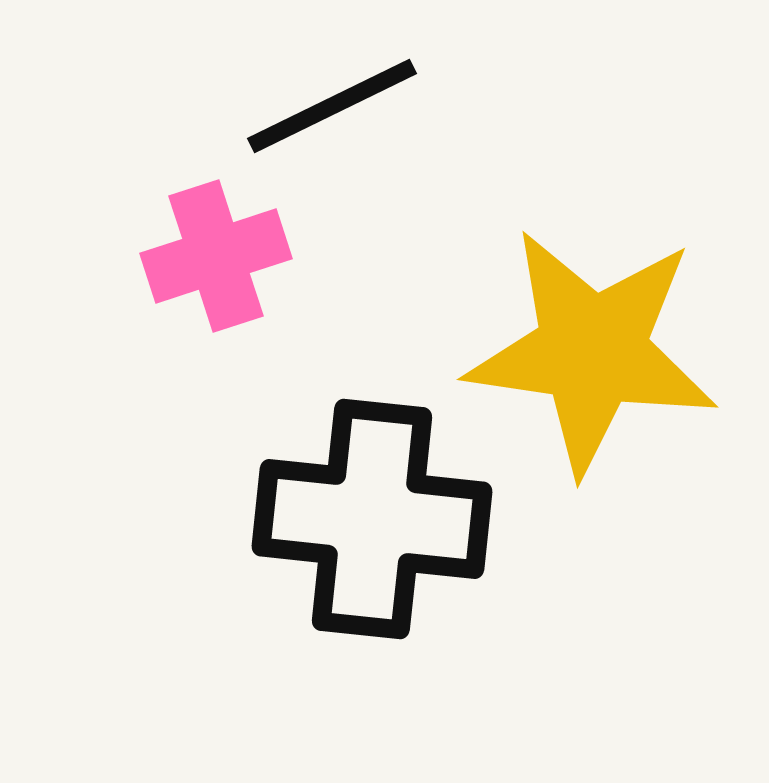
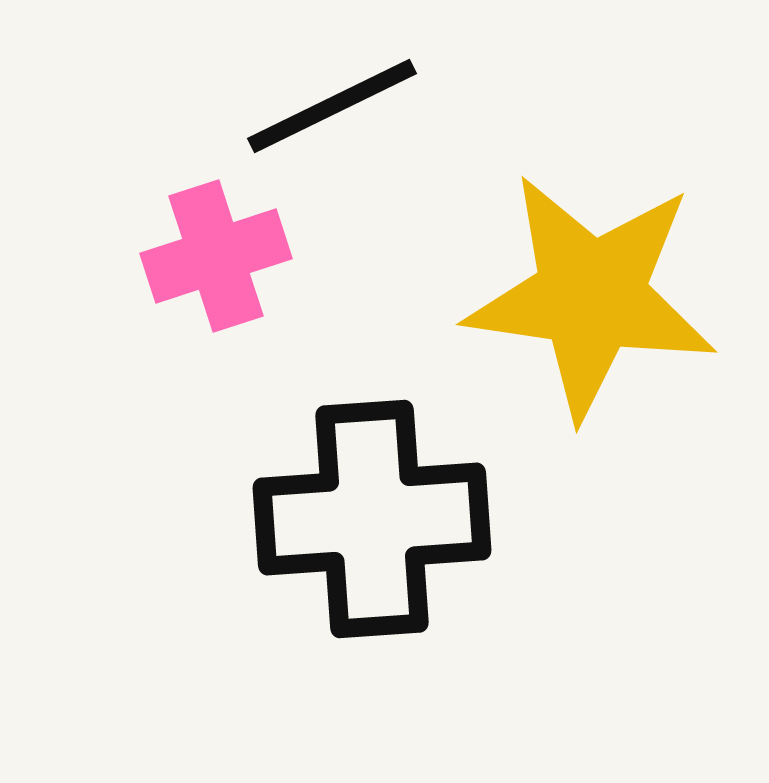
yellow star: moved 1 px left, 55 px up
black cross: rotated 10 degrees counterclockwise
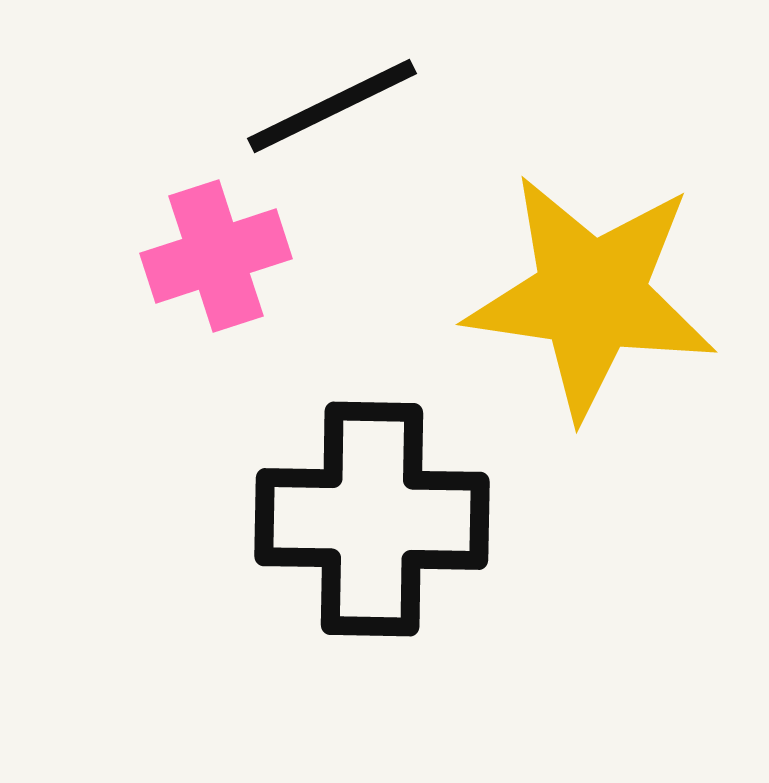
black cross: rotated 5 degrees clockwise
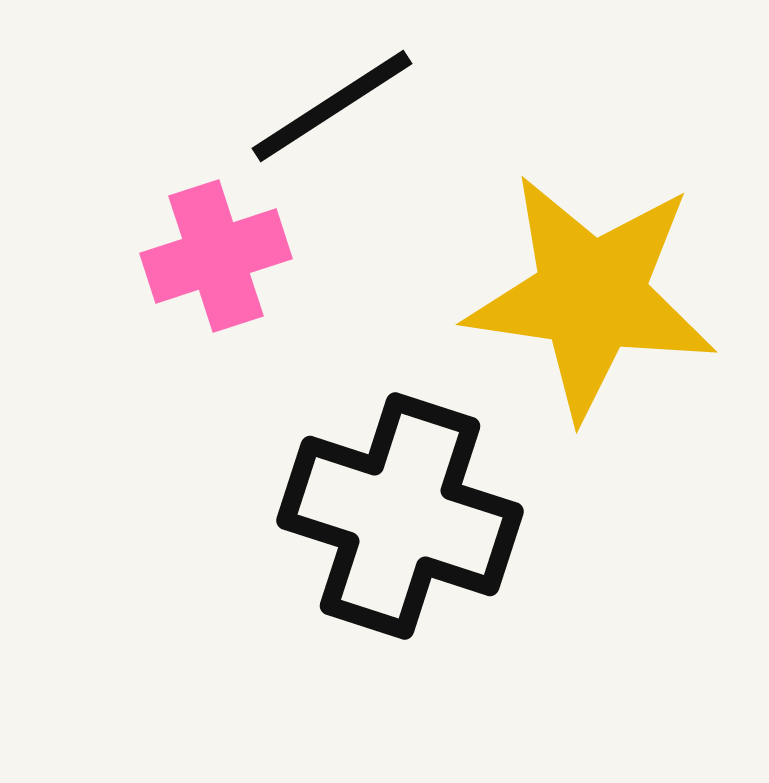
black line: rotated 7 degrees counterclockwise
black cross: moved 28 px right, 3 px up; rotated 17 degrees clockwise
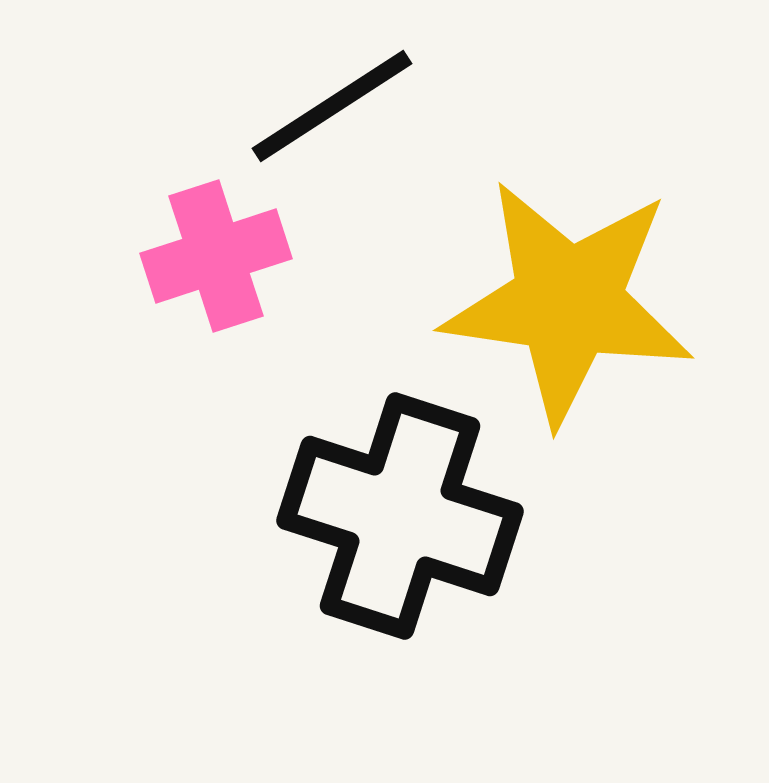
yellow star: moved 23 px left, 6 px down
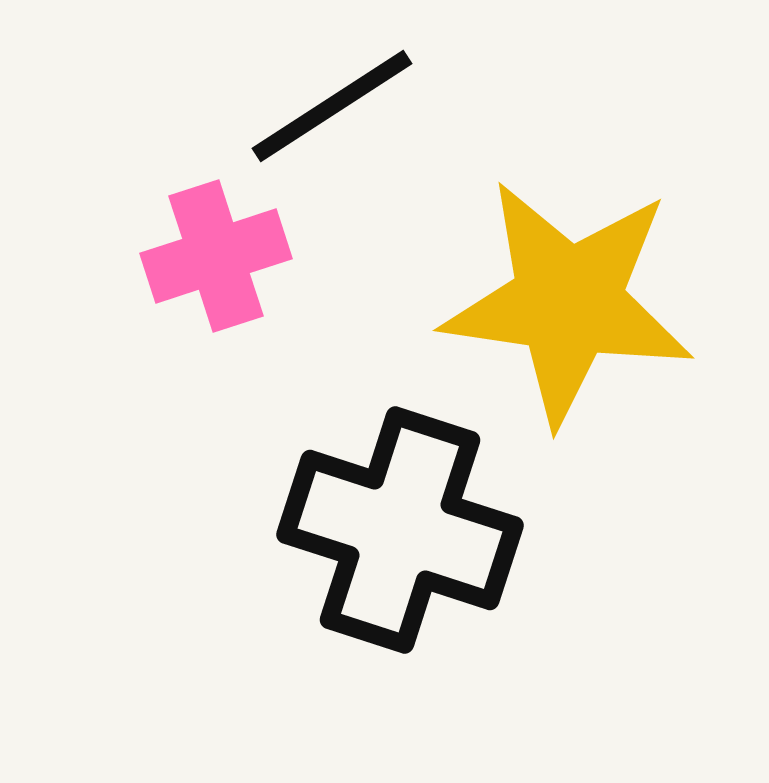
black cross: moved 14 px down
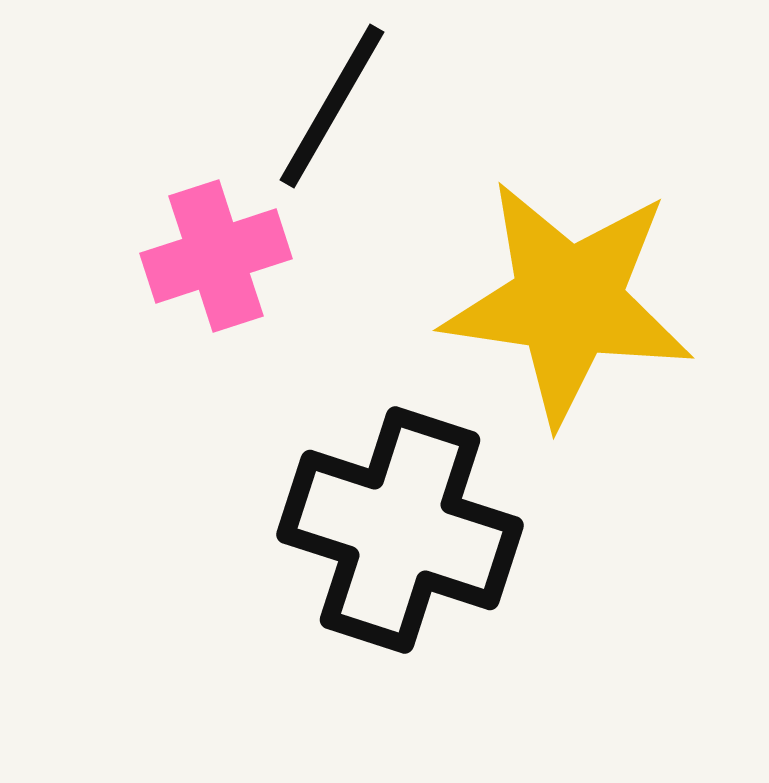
black line: rotated 27 degrees counterclockwise
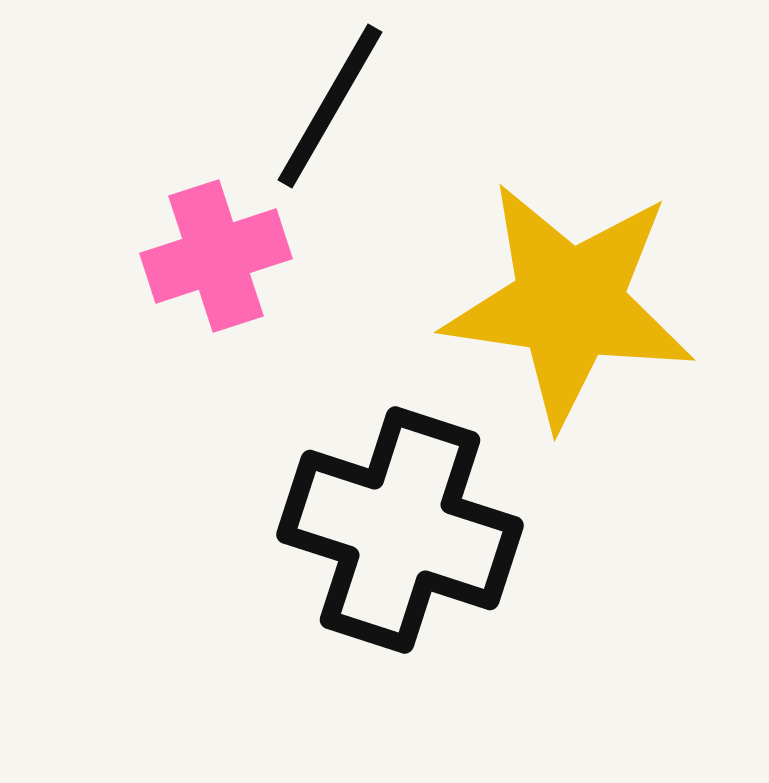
black line: moved 2 px left
yellow star: moved 1 px right, 2 px down
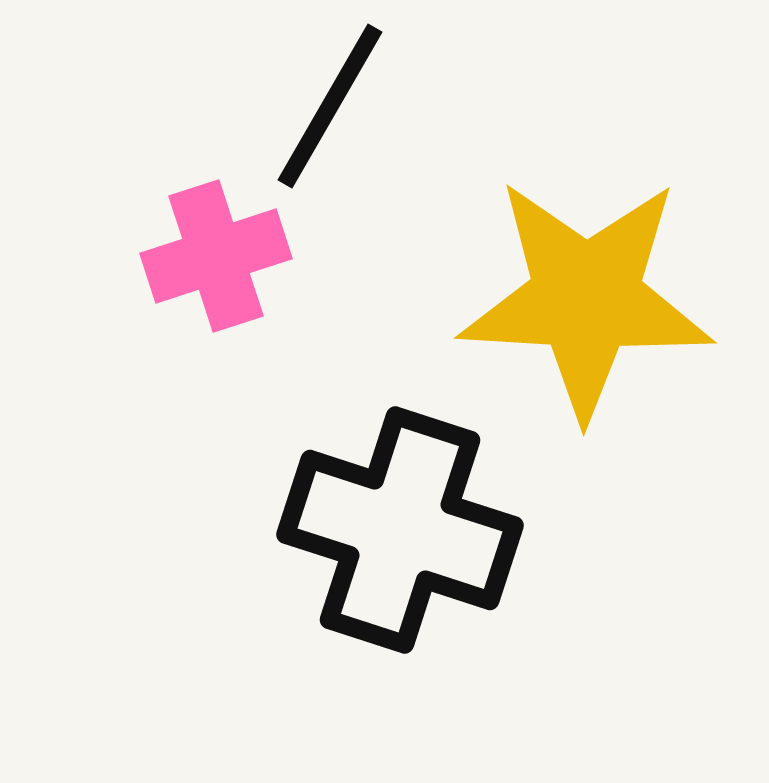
yellow star: moved 17 px right, 6 px up; rotated 5 degrees counterclockwise
